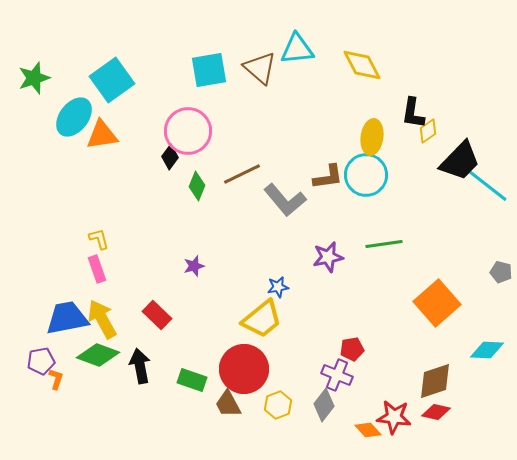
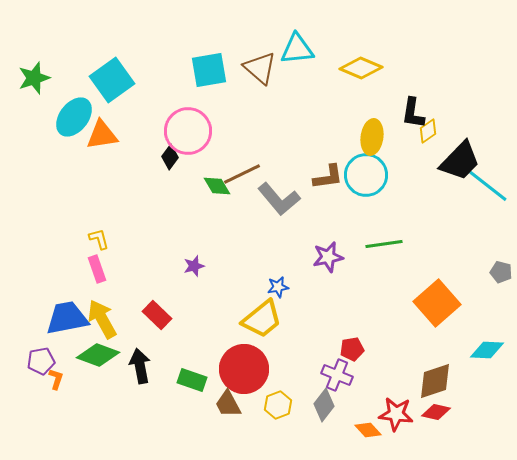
yellow diamond at (362, 65): moved 1 px left, 3 px down; rotated 39 degrees counterclockwise
green diamond at (197, 186): moved 20 px right; rotated 52 degrees counterclockwise
gray L-shape at (285, 200): moved 6 px left, 1 px up
red star at (394, 417): moved 2 px right, 3 px up
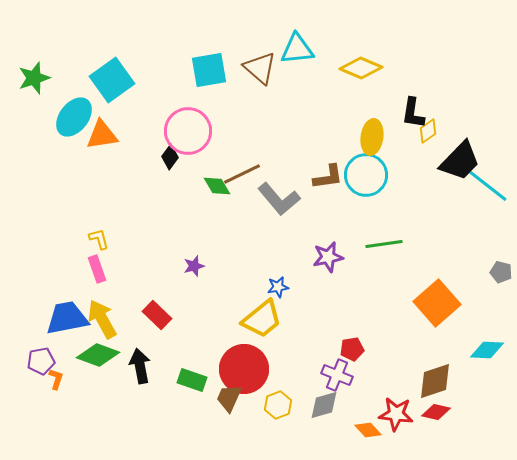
brown trapezoid at (228, 404): moved 1 px right, 6 px up; rotated 52 degrees clockwise
gray diamond at (324, 405): rotated 36 degrees clockwise
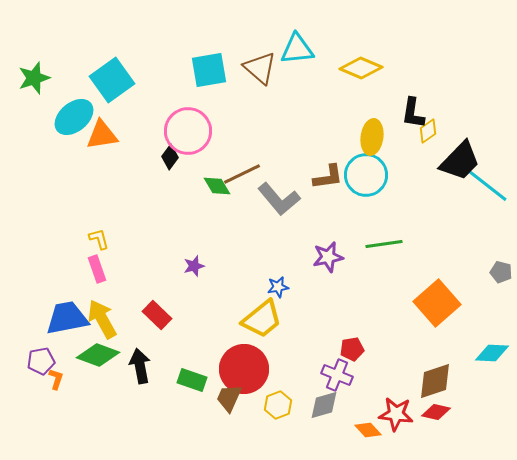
cyan ellipse at (74, 117): rotated 12 degrees clockwise
cyan diamond at (487, 350): moved 5 px right, 3 px down
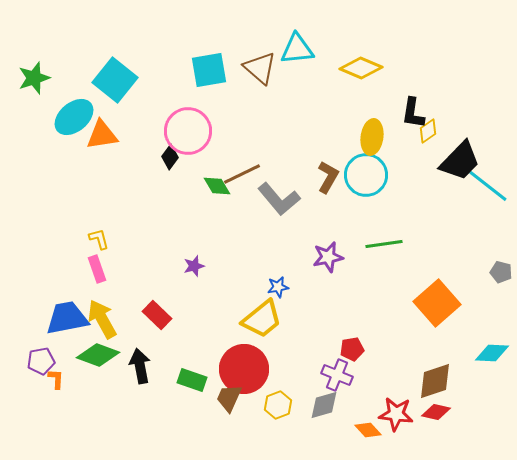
cyan square at (112, 80): moved 3 px right; rotated 15 degrees counterclockwise
brown L-shape at (328, 177): rotated 52 degrees counterclockwise
orange L-shape at (56, 379): rotated 15 degrees counterclockwise
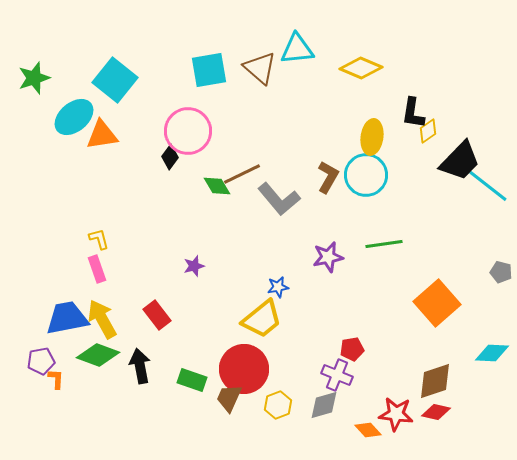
red rectangle at (157, 315): rotated 8 degrees clockwise
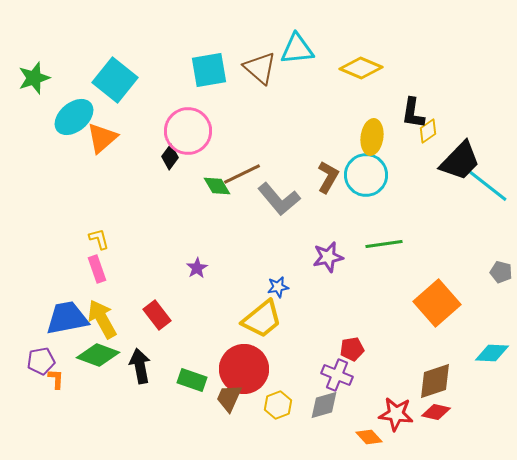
orange triangle at (102, 135): moved 3 px down; rotated 32 degrees counterclockwise
purple star at (194, 266): moved 3 px right, 2 px down; rotated 15 degrees counterclockwise
orange diamond at (368, 430): moved 1 px right, 7 px down
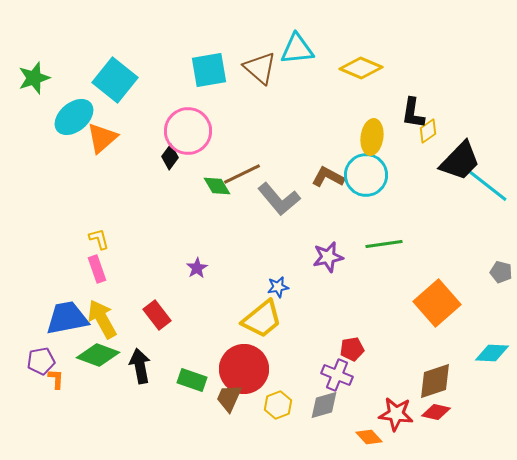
brown L-shape at (328, 177): rotated 92 degrees counterclockwise
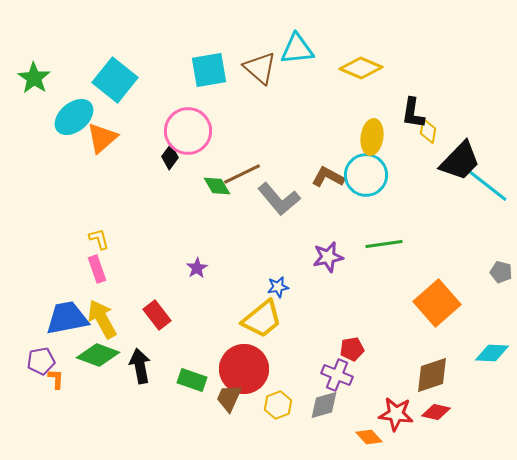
green star at (34, 78): rotated 20 degrees counterclockwise
yellow diamond at (428, 131): rotated 45 degrees counterclockwise
brown diamond at (435, 381): moved 3 px left, 6 px up
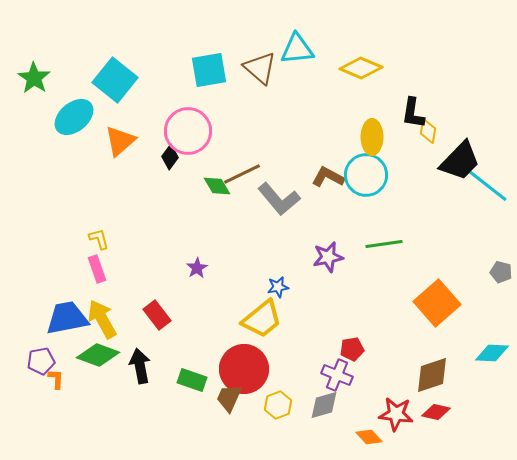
yellow ellipse at (372, 137): rotated 8 degrees counterclockwise
orange triangle at (102, 138): moved 18 px right, 3 px down
